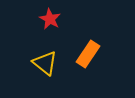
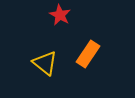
red star: moved 10 px right, 4 px up
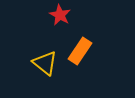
orange rectangle: moved 8 px left, 3 px up
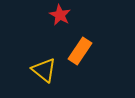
yellow triangle: moved 1 px left, 7 px down
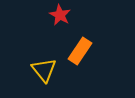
yellow triangle: rotated 12 degrees clockwise
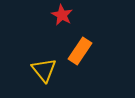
red star: moved 2 px right
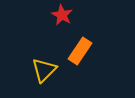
yellow triangle: rotated 24 degrees clockwise
